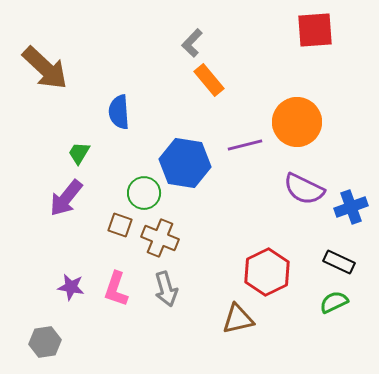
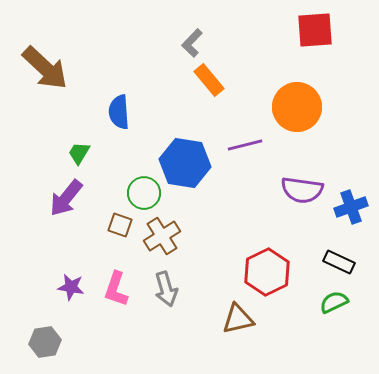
orange circle: moved 15 px up
purple semicircle: moved 2 px left, 1 px down; rotated 18 degrees counterclockwise
brown cross: moved 2 px right, 2 px up; rotated 36 degrees clockwise
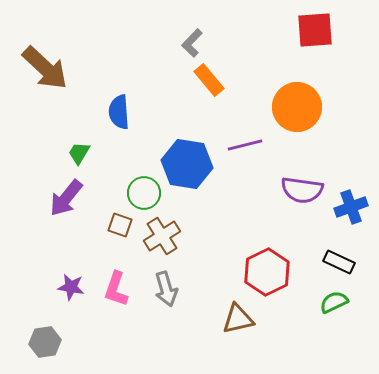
blue hexagon: moved 2 px right, 1 px down
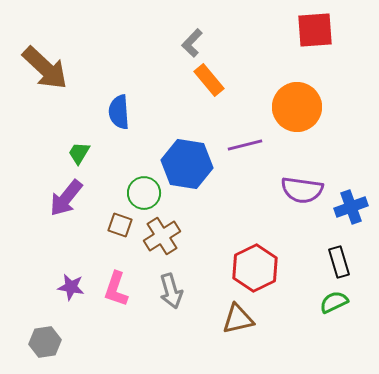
black rectangle: rotated 48 degrees clockwise
red hexagon: moved 12 px left, 4 px up
gray arrow: moved 5 px right, 2 px down
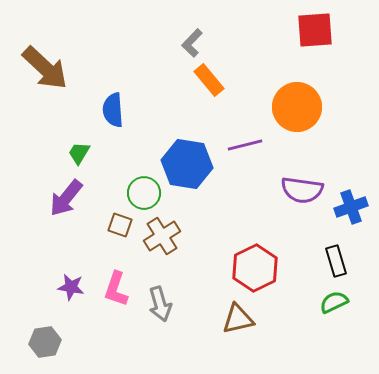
blue semicircle: moved 6 px left, 2 px up
black rectangle: moved 3 px left, 1 px up
gray arrow: moved 11 px left, 13 px down
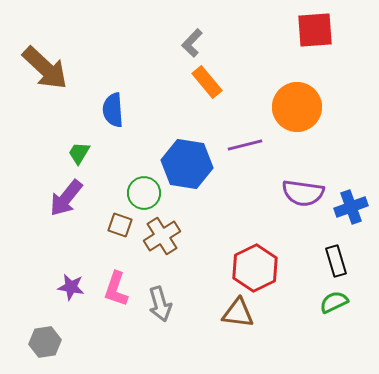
orange rectangle: moved 2 px left, 2 px down
purple semicircle: moved 1 px right, 3 px down
brown triangle: moved 6 px up; rotated 20 degrees clockwise
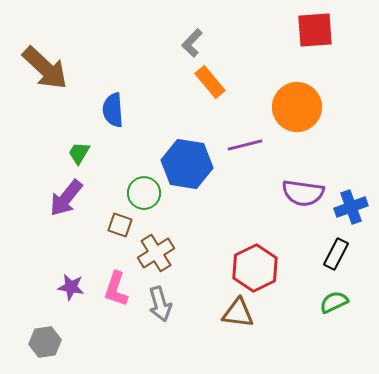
orange rectangle: moved 3 px right
brown cross: moved 6 px left, 17 px down
black rectangle: moved 7 px up; rotated 44 degrees clockwise
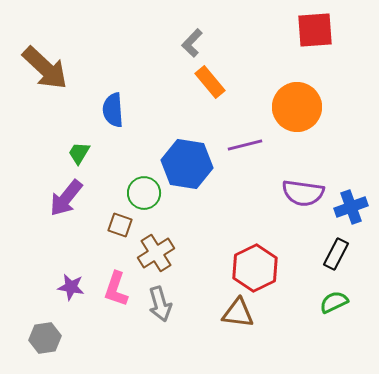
gray hexagon: moved 4 px up
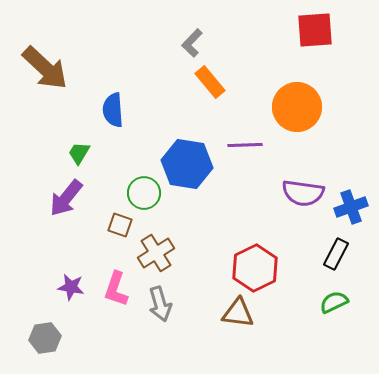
purple line: rotated 12 degrees clockwise
